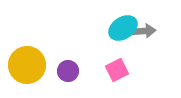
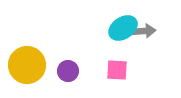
pink square: rotated 30 degrees clockwise
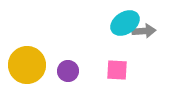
cyan ellipse: moved 2 px right, 5 px up
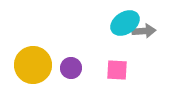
yellow circle: moved 6 px right
purple circle: moved 3 px right, 3 px up
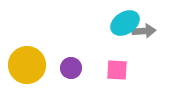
yellow circle: moved 6 px left
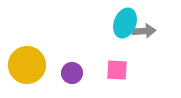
cyan ellipse: rotated 36 degrees counterclockwise
purple circle: moved 1 px right, 5 px down
